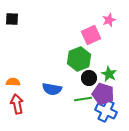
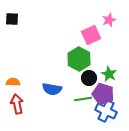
green hexagon: rotated 10 degrees counterclockwise
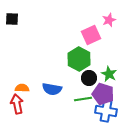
orange semicircle: moved 9 px right, 6 px down
blue cross: rotated 15 degrees counterclockwise
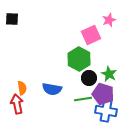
orange semicircle: rotated 80 degrees clockwise
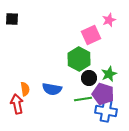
green star: rotated 21 degrees clockwise
orange semicircle: moved 3 px right, 1 px down
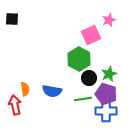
blue semicircle: moved 2 px down
purple pentagon: moved 3 px right
red arrow: moved 2 px left, 1 px down
blue cross: rotated 10 degrees counterclockwise
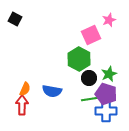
black square: moved 3 px right; rotated 24 degrees clockwise
orange semicircle: rotated 32 degrees clockwise
green line: moved 7 px right
red arrow: moved 7 px right; rotated 12 degrees clockwise
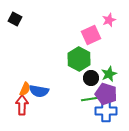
black circle: moved 2 px right
blue semicircle: moved 13 px left
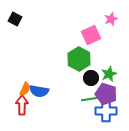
pink star: moved 2 px right, 1 px up
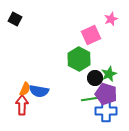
black circle: moved 4 px right
